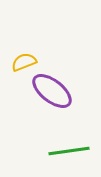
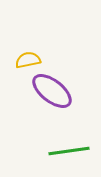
yellow semicircle: moved 4 px right, 2 px up; rotated 10 degrees clockwise
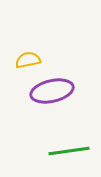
purple ellipse: rotated 51 degrees counterclockwise
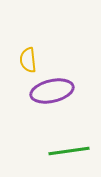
yellow semicircle: rotated 85 degrees counterclockwise
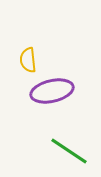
green line: rotated 42 degrees clockwise
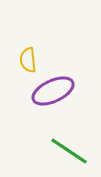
purple ellipse: moved 1 px right; rotated 12 degrees counterclockwise
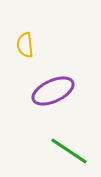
yellow semicircle: moved 3 px left, 15 px up
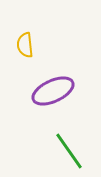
green line: rotated 21 degrees clockwise
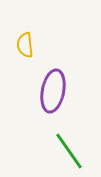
purple ellipse: rotated 54 degrees counterclockwise
